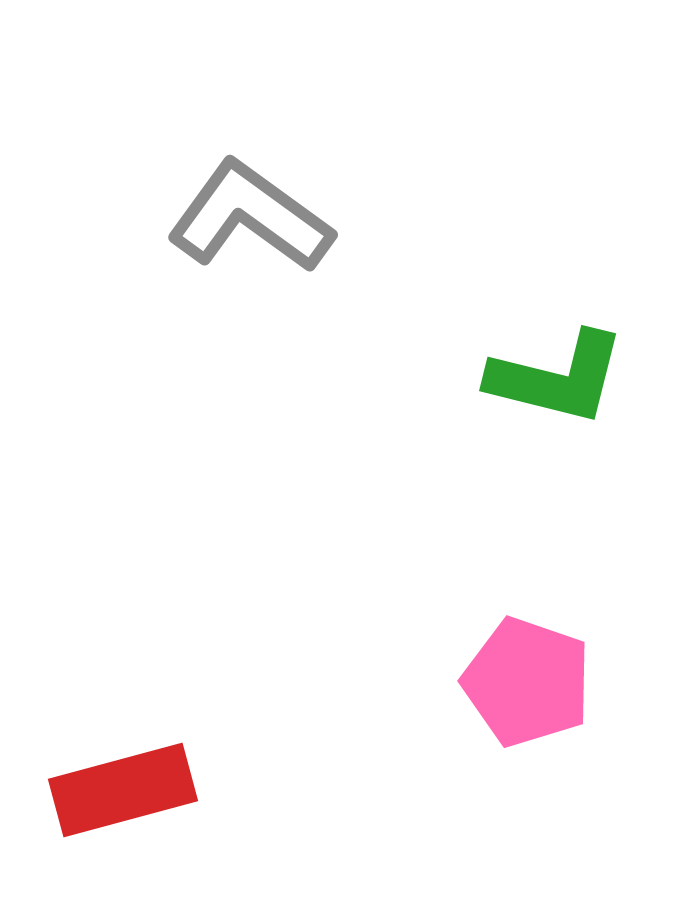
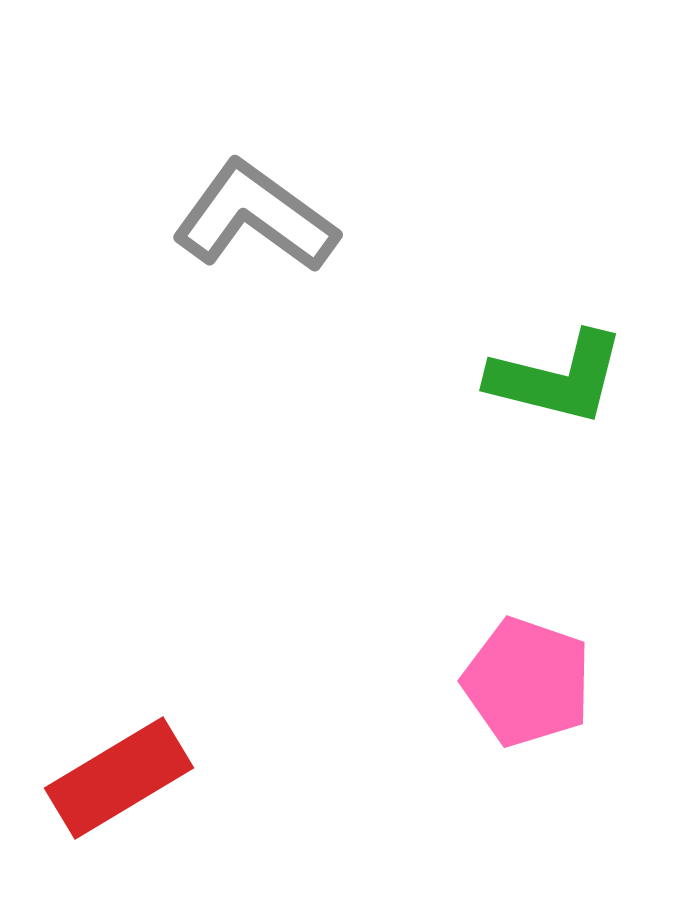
gray L-shape: moved 5 px right
red rectangle: moved 4 px left, 12 px up; rotated 16 degrees counterclockwise
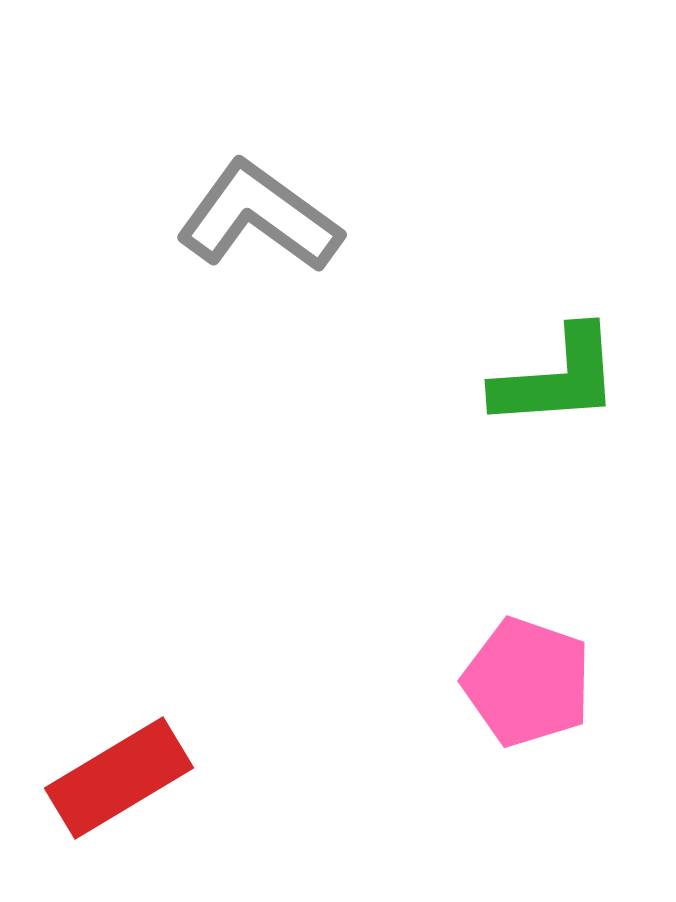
gray L-shape: moved 4 px right
green L-shape: rotated 18 degrees counterclockwise
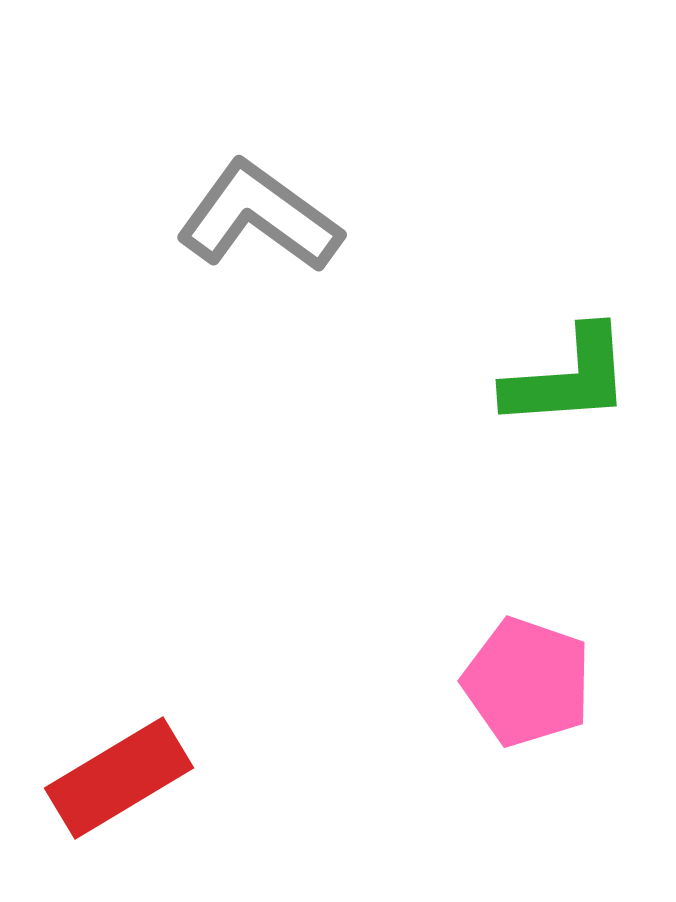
green L-shape: moved 11 px right
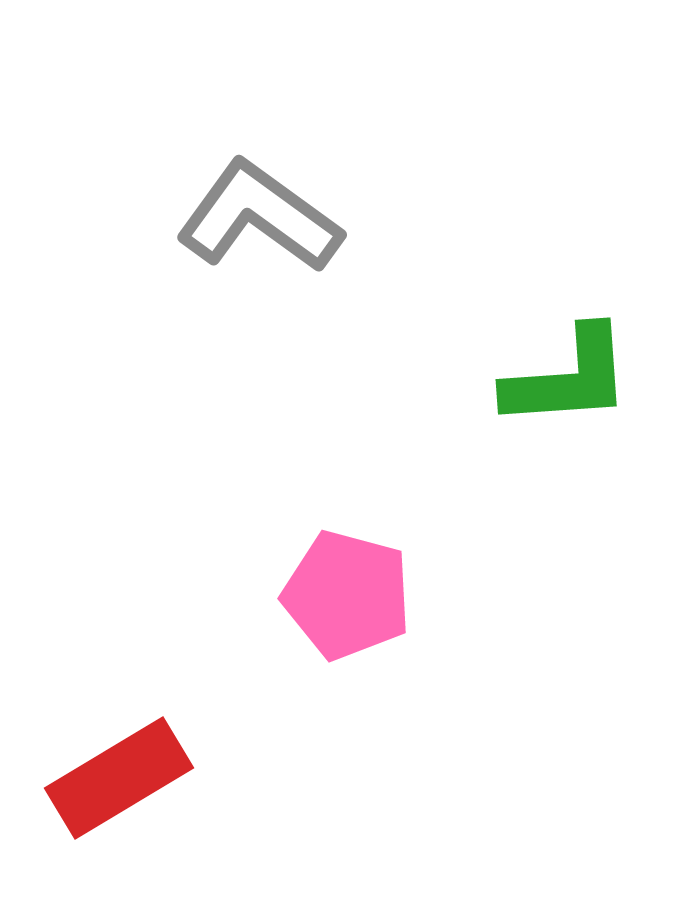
pink pentagon: moved 180 px left, 87 px up; rotated 4 degrees counterclockwise
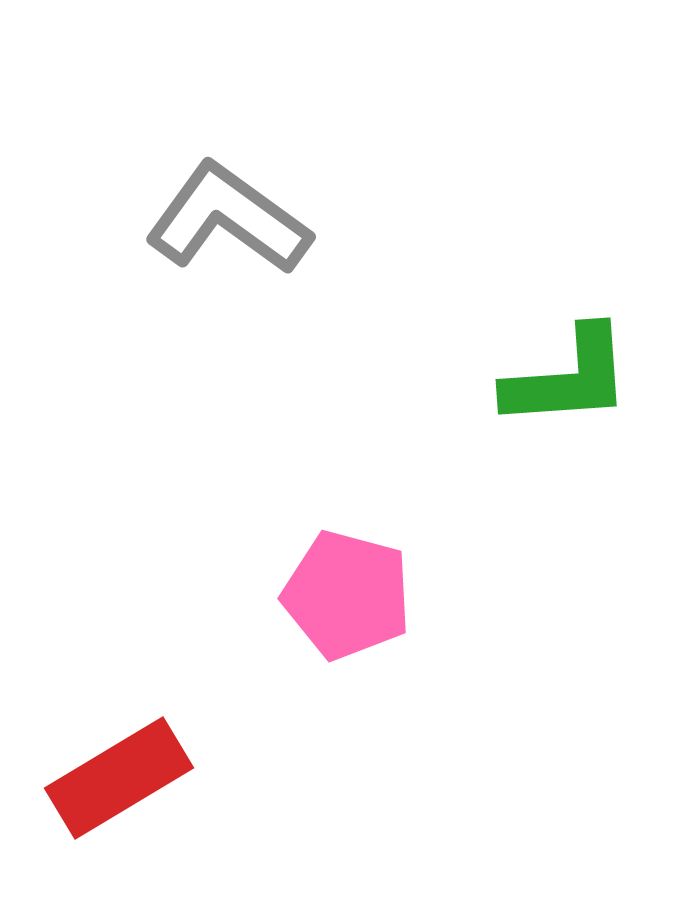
gray L-shape: moved 31 px left, 2 px down
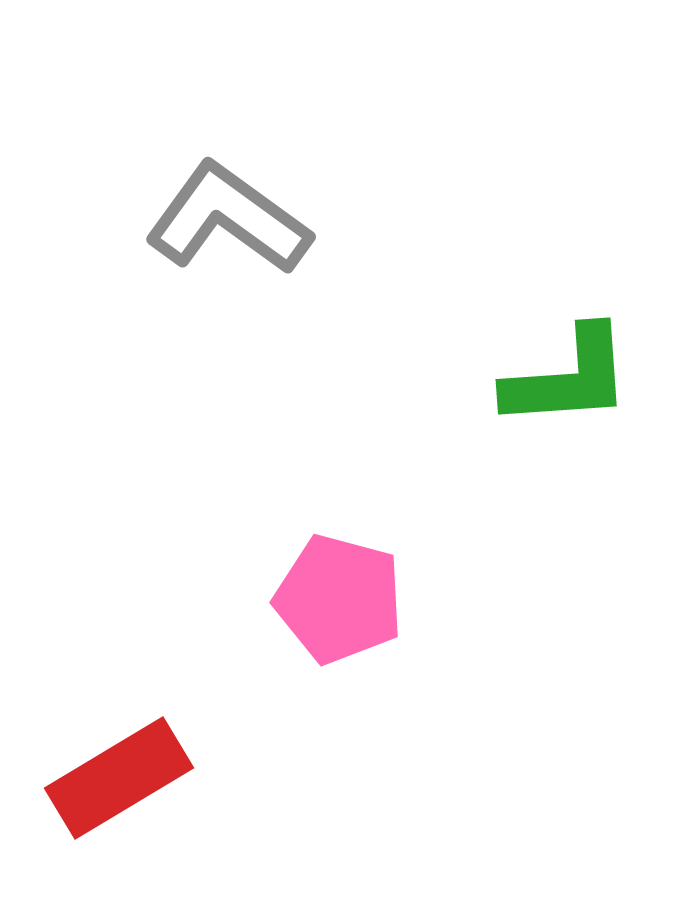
pink pentagon: moved 8 px left, 4 px down
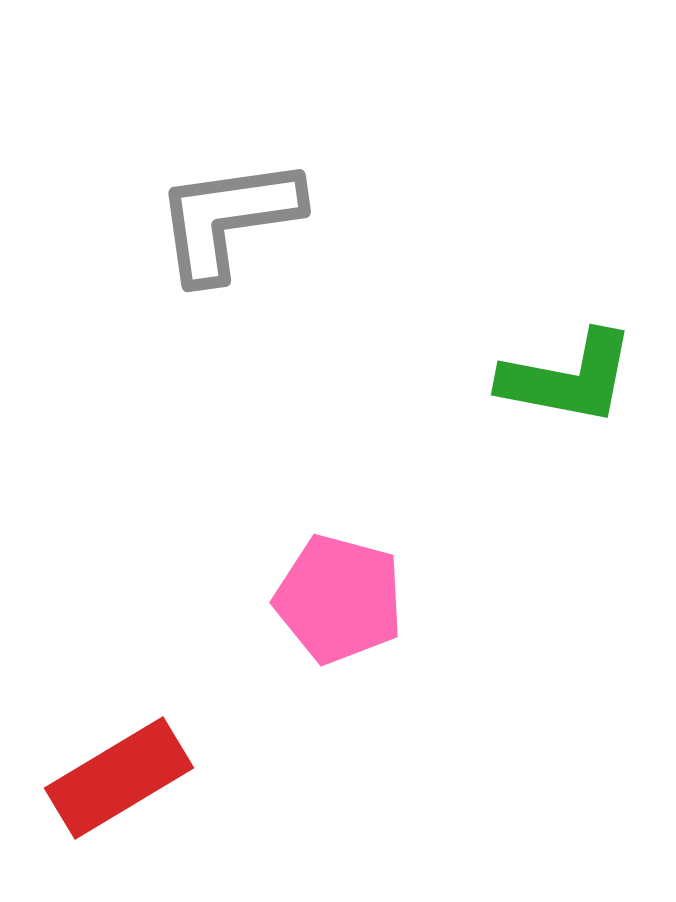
gray L-shape: rotated 44 degrees counterclockwise
green L-shape: rotated 15 degrees clockwise
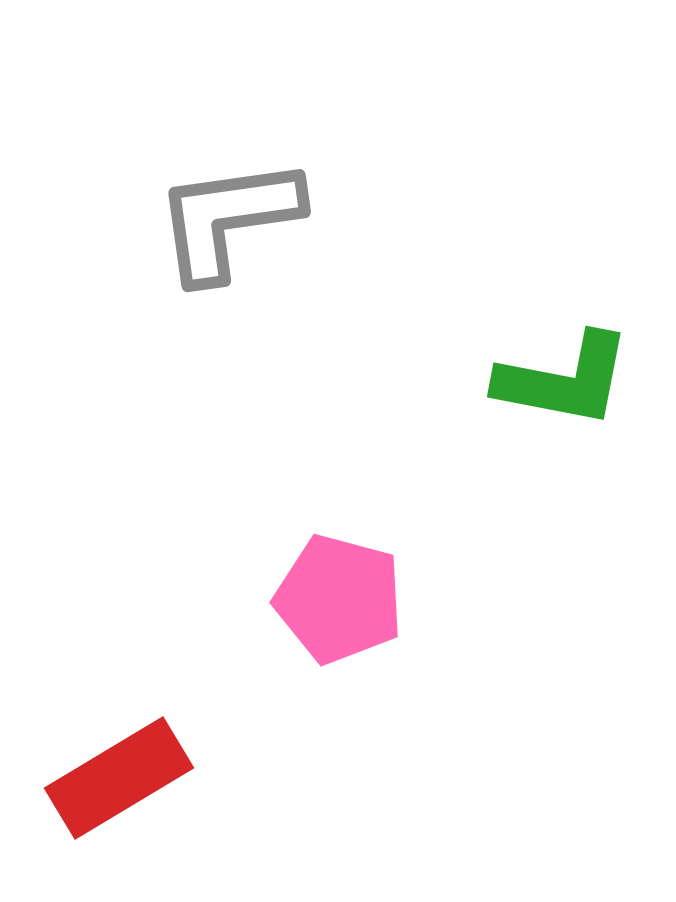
green L-shape: moved 4 px left, 2 px down
